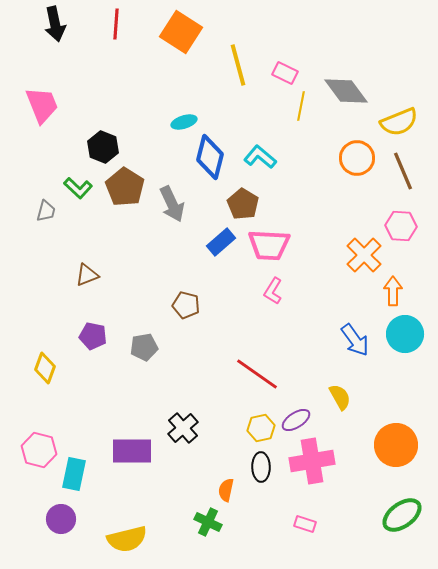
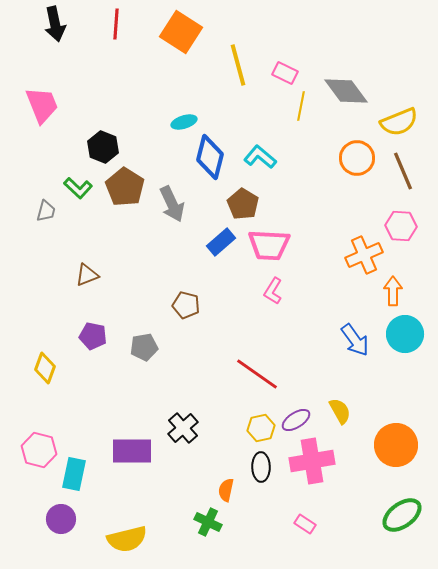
orange cross at (364, 255): rotated 21 degrees clockwise
yellow semicircle at (340, 397): moved 14 px down
pink rectangle at (305, 524): rotated 15 degrees clockwise
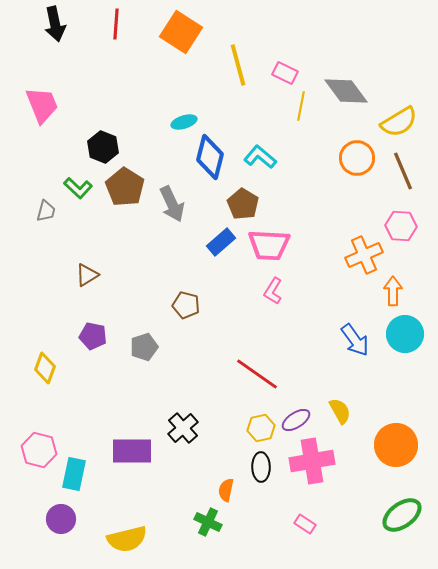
yellow semicircle at (399, 122): rotated 9 degrees counterclockwise
brown triangle at (87, 275): rotated 10 degrees counterclockwise
gray pentagon at (144, 347): rotated 8 degrees counterclockwise
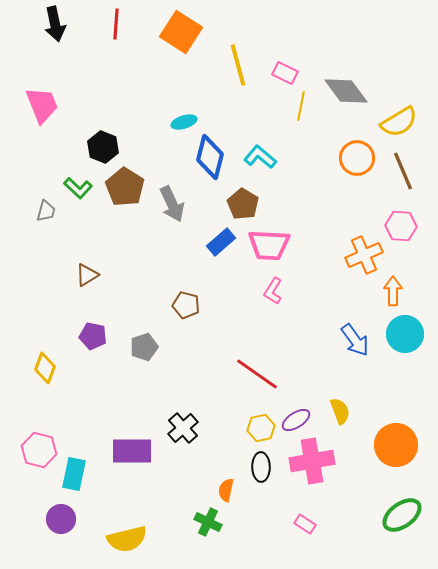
yellow semicircle at (340, 411): rotated 8 degrees clockwise
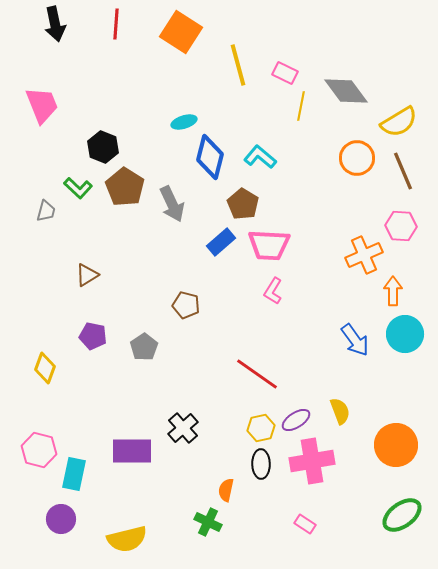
gray pentagon at (144, 347): rotated 16 degrees counterclockwise
black ellipse at (261, 467): moved 3 px up
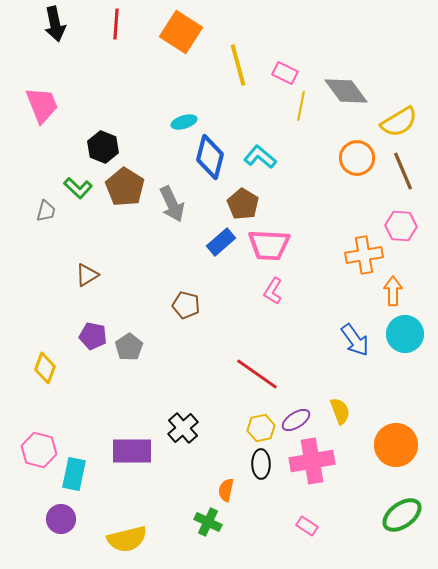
orange cross at (364, 255): rotated 15 degrees clockwise
gray pentagon at (144, 347): moved 15 px left
pink rectangle at (305, 524): moved 2 px right, 2 px down
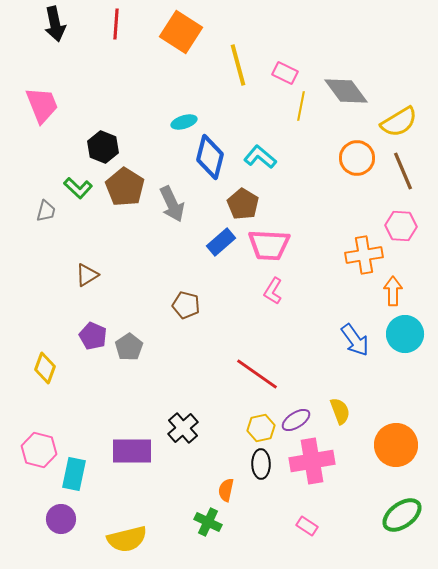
purple pentagon at (93, 336): rotated 12 degrees clockwise
